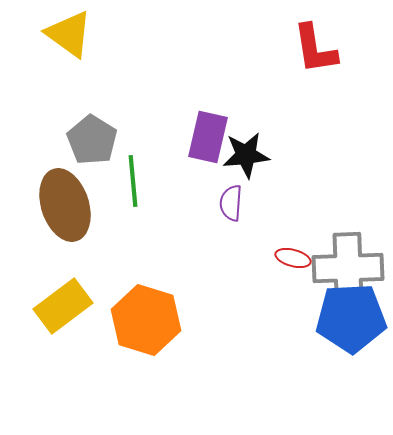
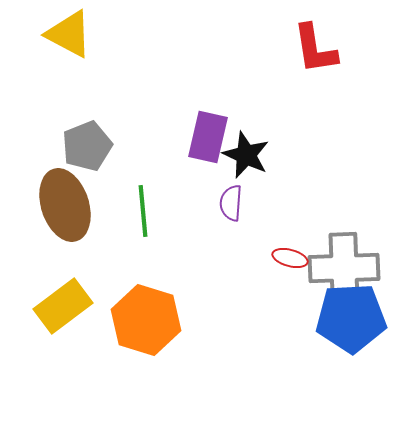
yellow triangle: rotated 8 degrees counterclockwise
gray pentagon: moved 5 px left, 6 px down; rotated 18 degrees clockwise
black star: rotated 30 degrees clockwise
green line: moved 10 px right, 30 px down
red ellipse: moved 3 px left
gray cross: moved 4 px left
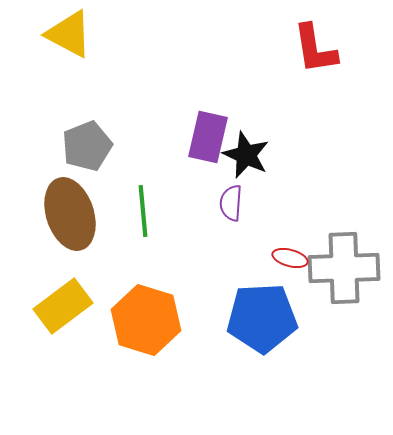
brown ellipse: moved 5 px right, 9 px down
blue pentagon: moved 89 px left
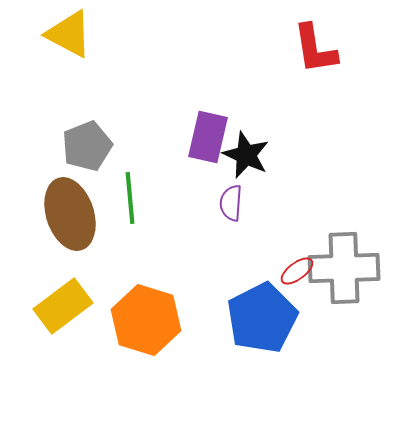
green line: moved 13 px left, 13 px up
red ellipse: moved 7 px right, 13 px down; rotated 52 degrees counterclockwise
blue pentagon: rotated 24 degrees counterclockwise
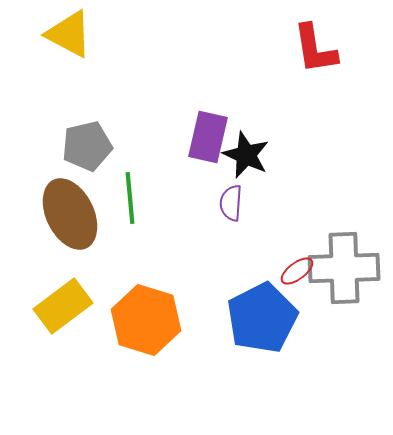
gray pentagon: rotated 9 degrees clockwise
brown ellipse: rotated 8 degrees counterclockwise
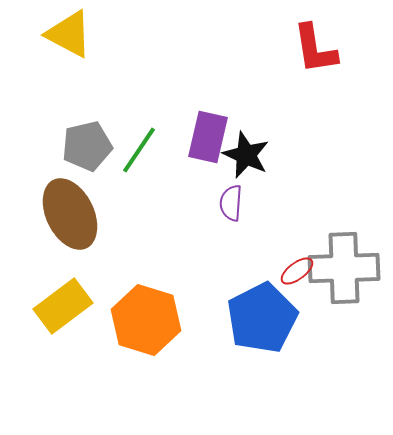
green line: moved 9 px right, 48 px up; rotated 39 degrees clockwise
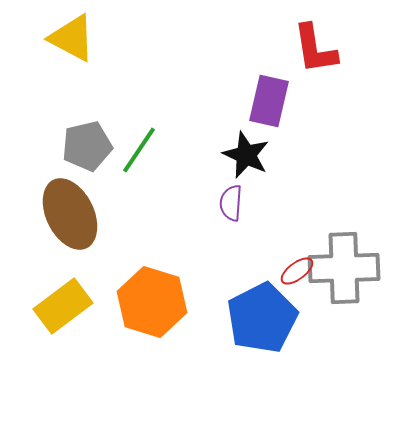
yellow triangle: moved 3 px right, 4 px down
purple rectangle: moved 61 px right, 36 px up
orange hexagon: moved 6 px right, 18 px up
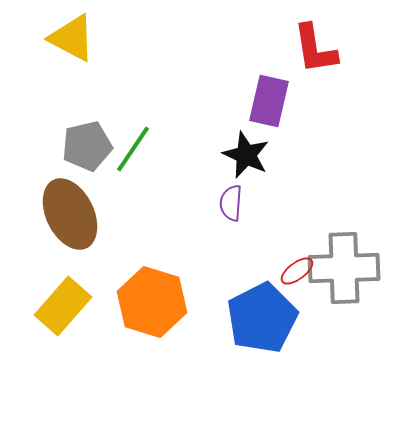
green line: moved 6 px left, 1 px up
yellow rectangle: rotated 12 degrees counterclockwise
